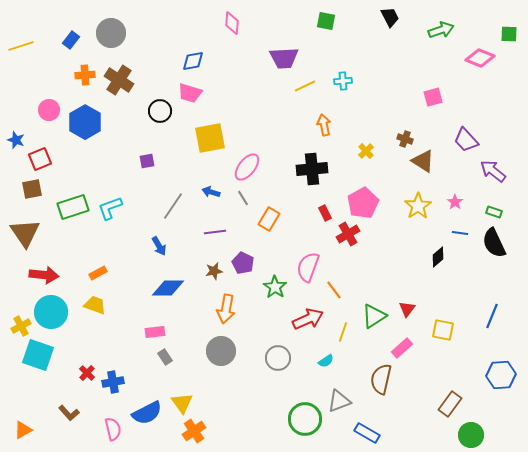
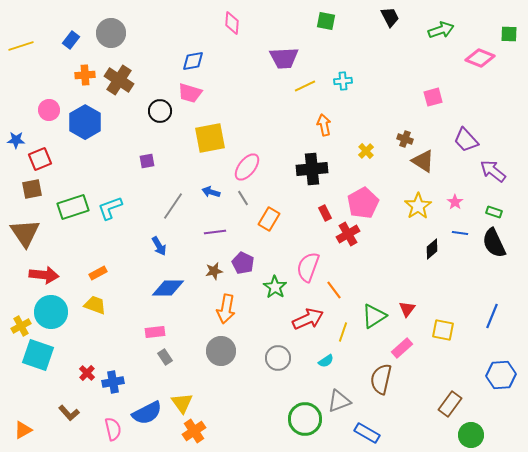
blue star at (16, 140): rotated 18 degrees counterclockwise
black diamond at (438, 257): moved 6 px left, 8 px up
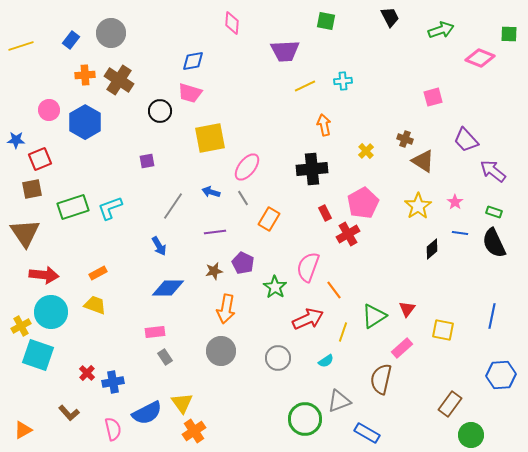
purple trapezoid at (284, 58): moved 1 px right, 7 px up
blue line at (492, 316): rotated 10 degrees counterclockwise
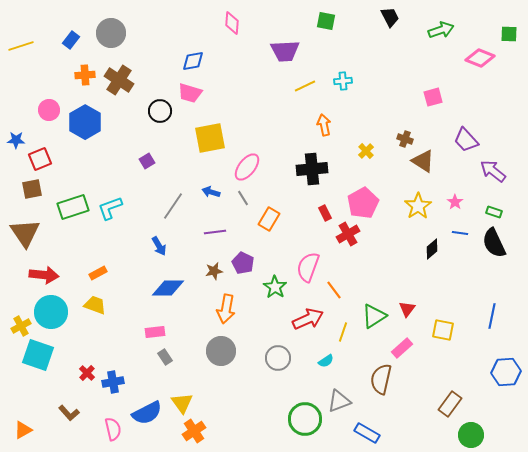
purple square at (147, 161): rotated 21 degrees counterclockwise
blue hexagon at (501, 375): moved 5 px right, 3 px up
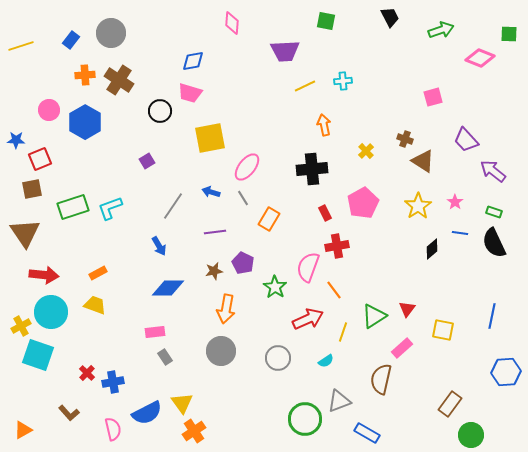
red cross at (348, 234): moved 11 px left, 12 px down; rotated 20 degrees clockwise
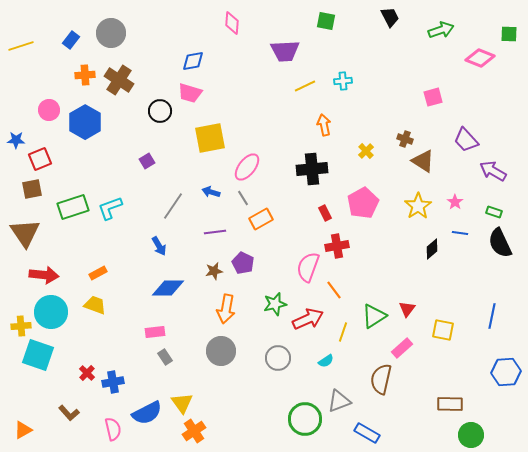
purple arrow at (493, 171): rotated 8 degrees counterclockwise
orange rectangle at (269, 219): moved 8 px left; rotated 30 degrees clockwise
black semicircle at (494, 243): moved 6 px right
green star at (275, 287): moved 17 px down; rotated 25 degrees clockwise
yellow cross at (21, 326): rotated 24 degrees clockwise
brown rectangle at (450, 404): rotated 55 degrees clockwise
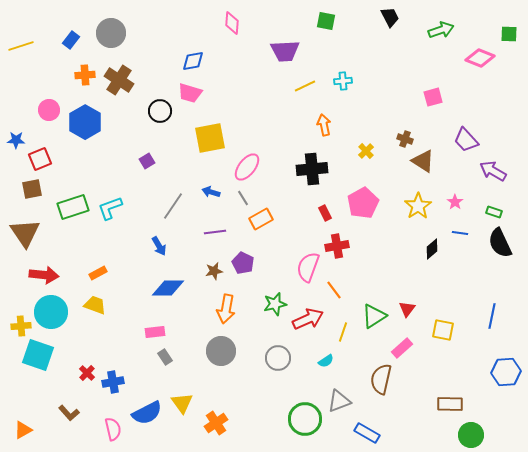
orange cross at (194, 431): moved 22 px right, 8 px up
